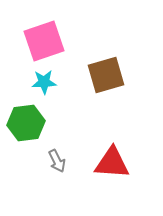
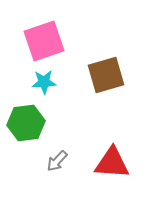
gray arrow: rotated 70 degrees clockwise
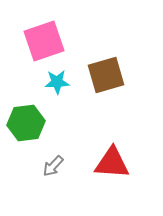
cyan star: moved 13 px right
gray arrow: moved 4 px left, 5 px down
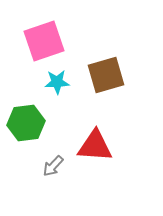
red triangle: moved 17 px left, 17 px up
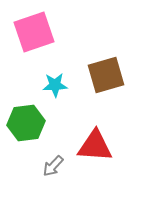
pink square: moved 10 px left, 9 px up
cyan star: moved 2 px left, 3 px down
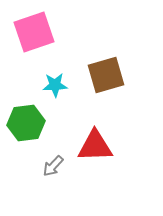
red triangle: rotated 6 degrees counterclockwise
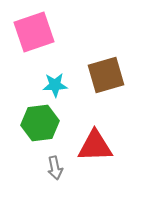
green hexagon: moved 14 px right
gray arrow: moved 2 px right, 2 px down; rotated 55 degrees counterclockwise
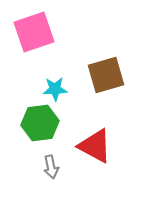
cyan star: moved 4 px down
red triangle: rotated 30 degrees clockwise
gray arrow: moved 4 px left, 1 px up
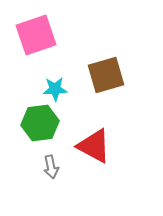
pink square: moved 2 px right, 3 px down
red triangle: moved 1 px left
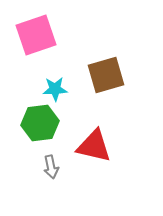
red triangle: rotated 15 degrees counterclockwise
